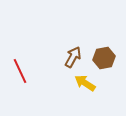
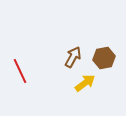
yellow arrow: rotated 110 degrees clockwise
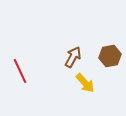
brown hexagon: moved 6 px right, 2 px up
yellow arrow: rotated 85 degrees clockwise
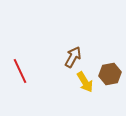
brown hexagon: moved 18 px down
yellow arrow: moved 1 px up; rotated 10 degrees clockwise
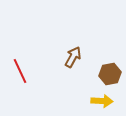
yellow arrow: moved 17 px right, 19 px down; rotated 55 degrees counterclockwise
